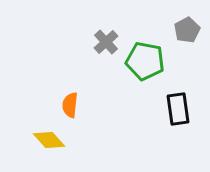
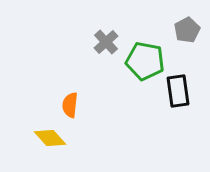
black rectangle: moved 18 px up
yellow diamond: moved 1 px right, 2 px up
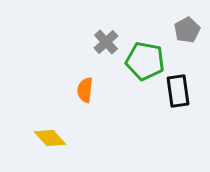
orange semicircle: moved 15 px right, 15 px up
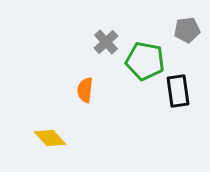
gray pentagon: rotated 20 degrees clockwise
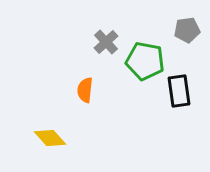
black rectangle: moved 1 px right
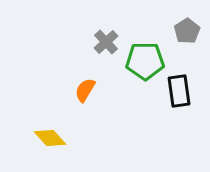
gray pentagon: moved 1 px down; rotated 25 degrees counterclockwise
green pentagon: rotated 12 degrees counterclockwise
orange semicircle: rotated 25 degrees clockwise
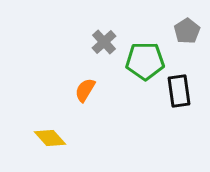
gray cross: moved 2 px left
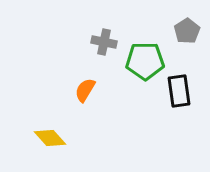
gray cross: rotated 35 degrees counterclockwise
